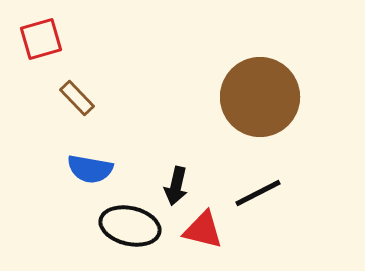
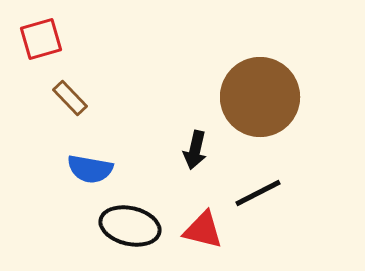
brown rectangle: moved 7 px left
black arrow: moved 19 px right, 36 px up
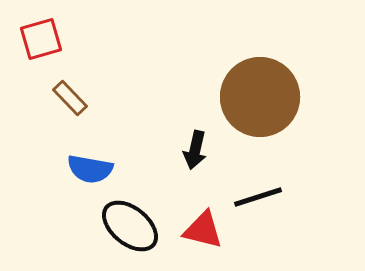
black line: moved 4 px down; rotated 9 degrees clockwise
black ellipse: rotated 26 degrees clockwise
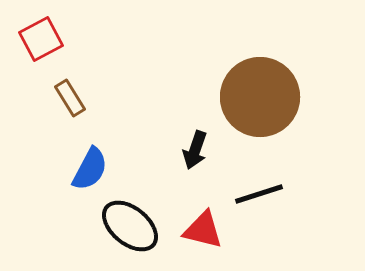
red square: rotated 12 degrees counterclockwise
brown rectangle: rotated 12 degrees clockwise
black arrow: rotated 6 degrees clockwise
blue semicircle: rotated 72 degrees counterclockwise
black line: moved 1 px right, 3 px up
